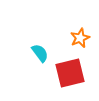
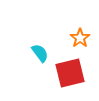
orange star: rotated 12 degrees counterclockwise
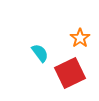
red square: rotated 12 degrees counterclockwise
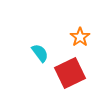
orange star: moved 1 px up
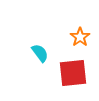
red square: moved 3 px right; rotated 20 degrees clockwise
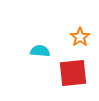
cyan semicircle: moved 2 px up; rotated 48 degrees counterclockwise
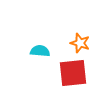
orange star: moved 6 px down; rotated 18 degrees counterclockwise
